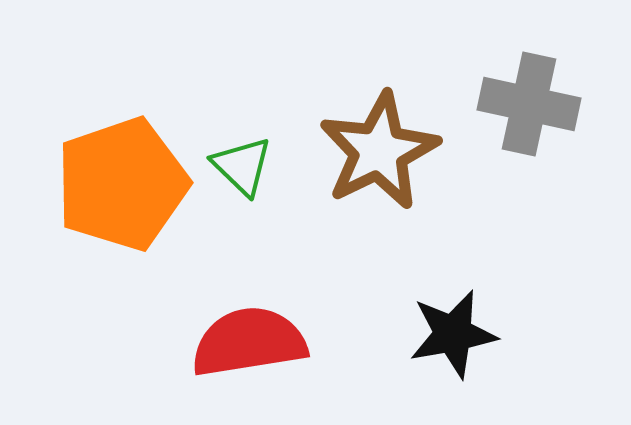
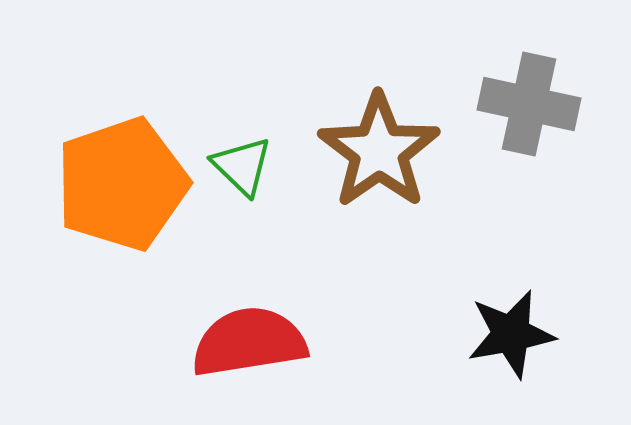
brown star: rotated 9 degrees counterclockwise
black star: moved 58 px right
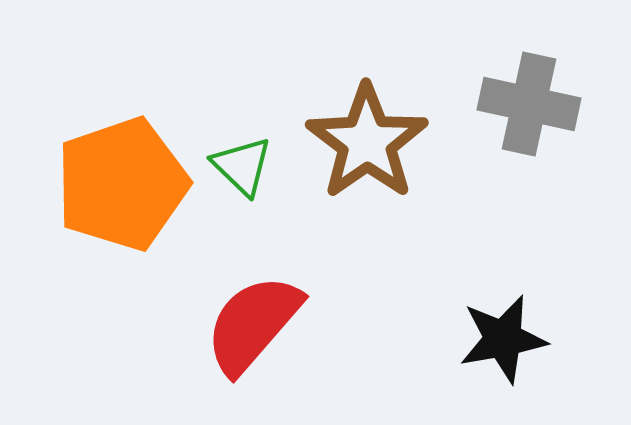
brown star: moved 12 px left, 9 px up
black star: moved 8 px left, 5 px down
red semicircle: moved 4 px right, 18 px up; rotated 40 degrees counterclockwise
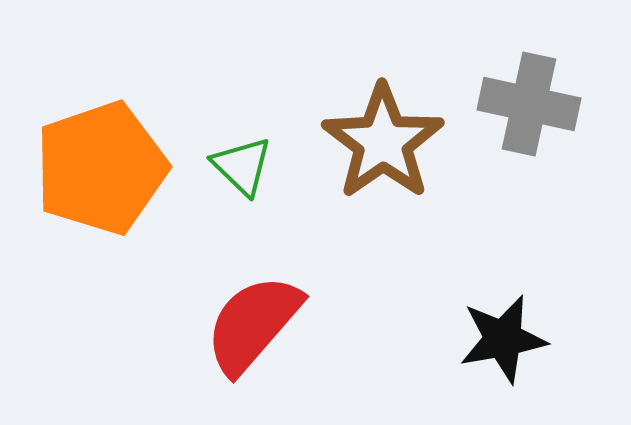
brown star: moved 16 px right
orange pentagon: moved 21 px left, 16 px up
